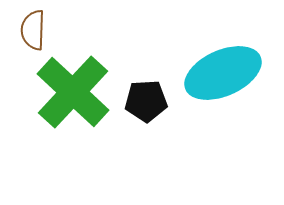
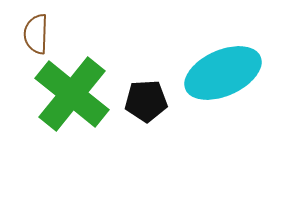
brown semicircle: moved 3 px right, 4 px down
green cross: moved 1 px left, 2 px down; rotated 4 degrees counterclockwise
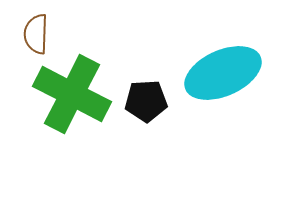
green cross: rotated 12 degrees counterclockwise
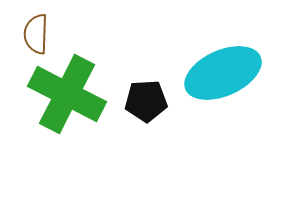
green cross: moved 5 px left
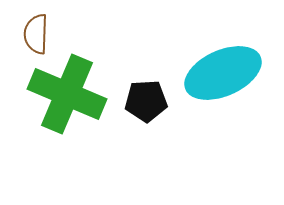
green cross: rotated 4 degrees counterclockwise
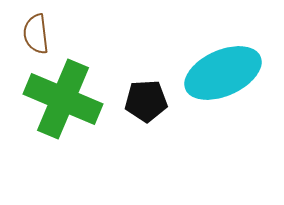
brown semicircle: rotated 9 degrees counterclockwise
green cross: moved 4 px left, 5 px down
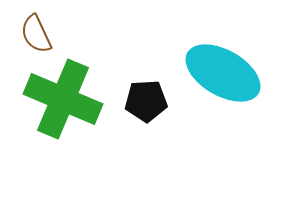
brown semicircle: rotated 18 degrees counterclockwise
cyan ellipse: rotated 54 degrees clockwise
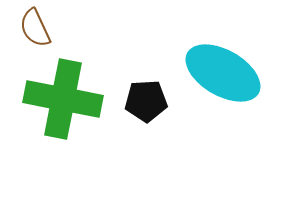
brown semicircle: moved 1 px left, 6 px up
green cross: rotated 12 degrees counterclockwise
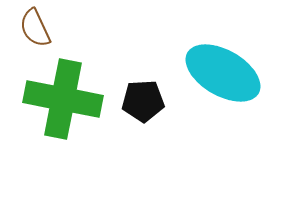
black pentagon: moved 3 px left
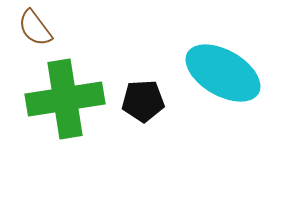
brown semicircle: rotated 12 degrees counterclockwise
green cross: moved 2 px right; rotated 20 degrees counterclockwise
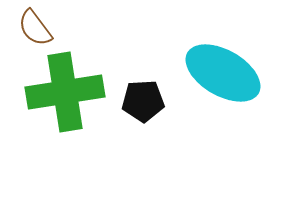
green cross: moved 7 px up
